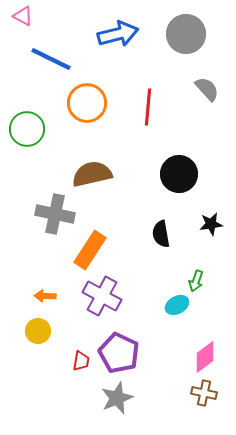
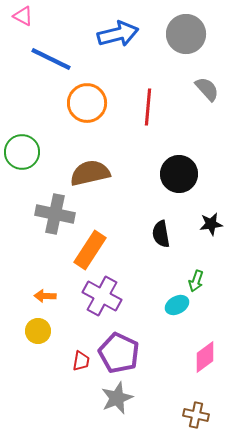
green circle: moved 5 px left, 23 px down
brown semicircle: moved 2 px left, 1 px up
brown cross: moved 8 px left, 22 px down
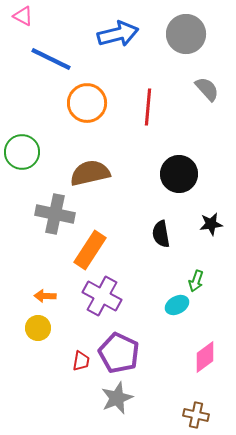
yellow circle: moved 3 px up
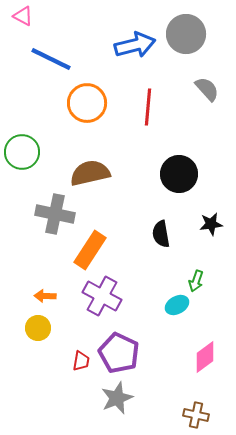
blue arrow: moved 17 px right, 11 px down
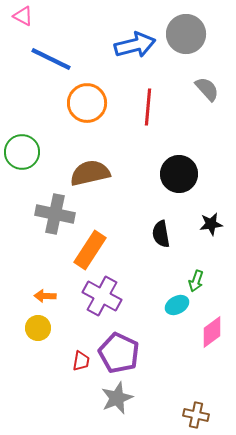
pink diamond: moved 7 px right, 25 px up
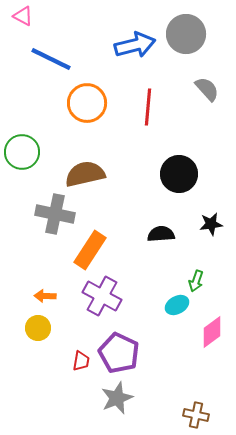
brown semicircle: moved 5 px left, 1 px down
black semicircle: rotated 96 degrees clockwise
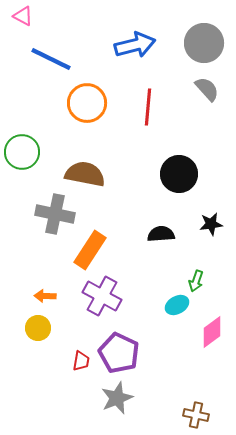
gray circle: moved 18 px right, 9 px down
brown semicircle: rotated 24 degrees clockwise
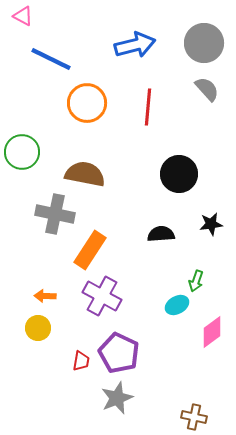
brown cross: moved 2 px left, 2 px down
